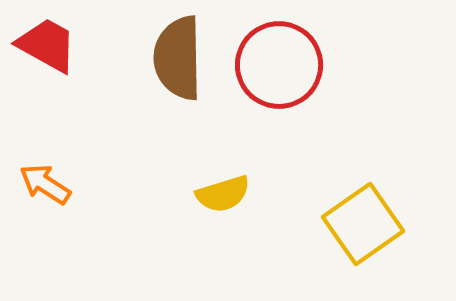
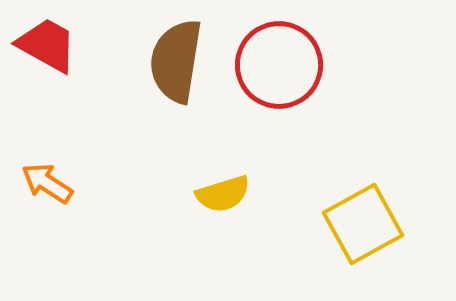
brown semicircle: moved 2 px left, 3 px down; rotated 10 degrees clockwise
orange arrow: moved 2 px right, 1 px up
yellow square: rotated 6 degrees clockwise
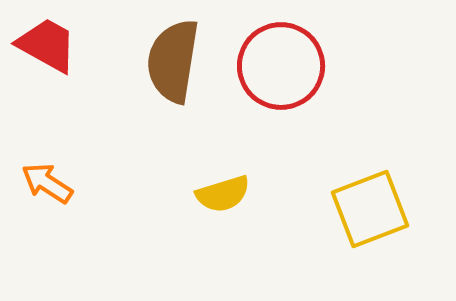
brown semicircle: moved 3 px left
red circle: moved 2 px right, 1 px down
yellow square: moved 7 px right, 15 px up; rotated 8 degrees clockwise
